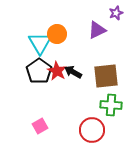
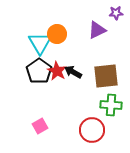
purple star: rotated 16 degrees clockwise
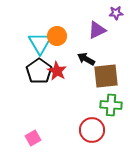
orange circle: moved 2 px down
black arrow: moved 13 px right, 13 px up
pink square: moved 7 px left, 12 px down
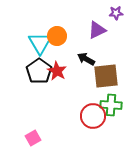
red circle: moved 1 px right, 14 px up
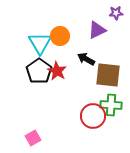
orange circle: moved 3 px right
brown square: moved 2 px right, 1 px up; rotated 12 degrees clockwise
